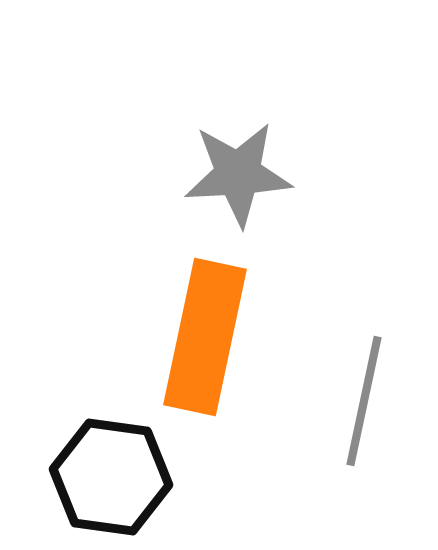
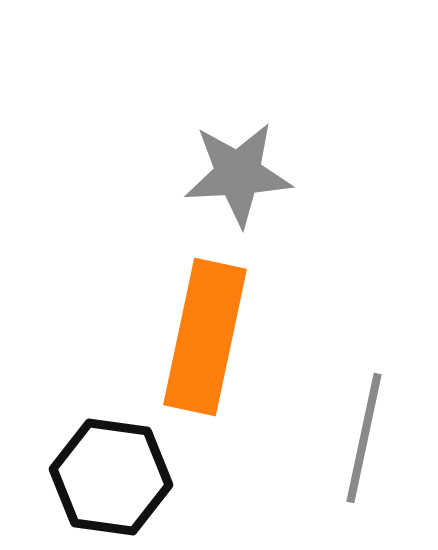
gray line: moved 37 px down
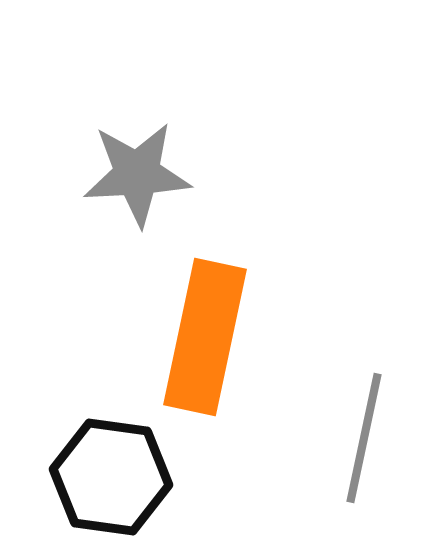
gray star: moved 101 px left
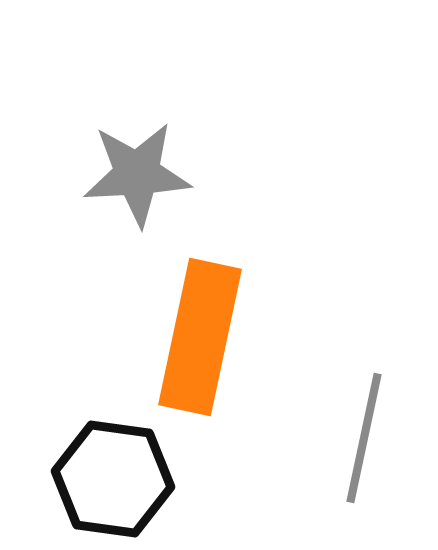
orange rectangle: moved 5 px left
black hexagon: moved 2 px right, 2 px down
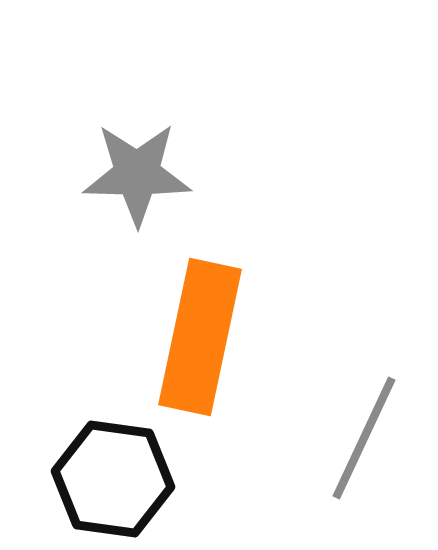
gray star: rotated 4 degrees clockwise
gray line: rotated 13 degrees clockwise
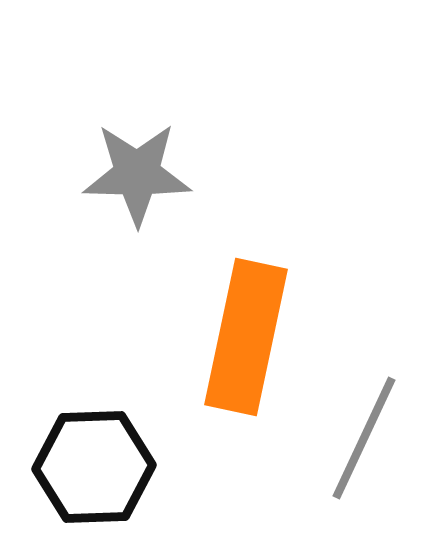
orange rectangle: moved 46 px right
black hexagon: moved 19 px left, 12 px up; rotated 10 degrees counterclockwise
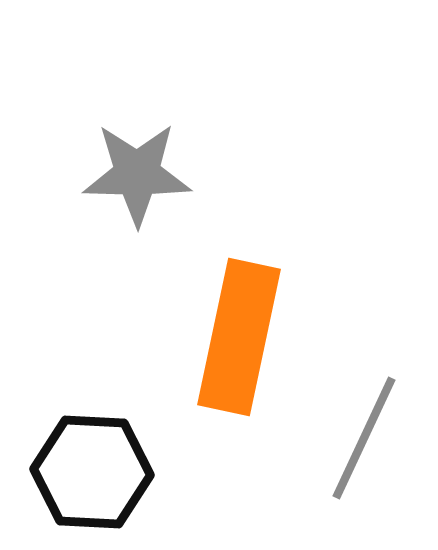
orange rectangle: moved 7 px left
black hexagon: moved 2 px left, 5 px down; rotated 5 degrees clockwise
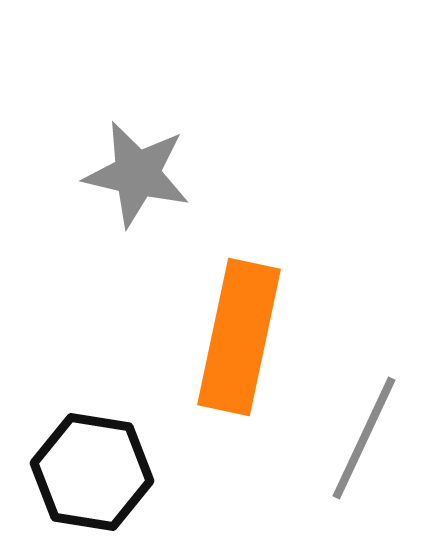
gray star: rotated 12 degrees clockwise
black hexagon: rotated 6 degrees clockwise
